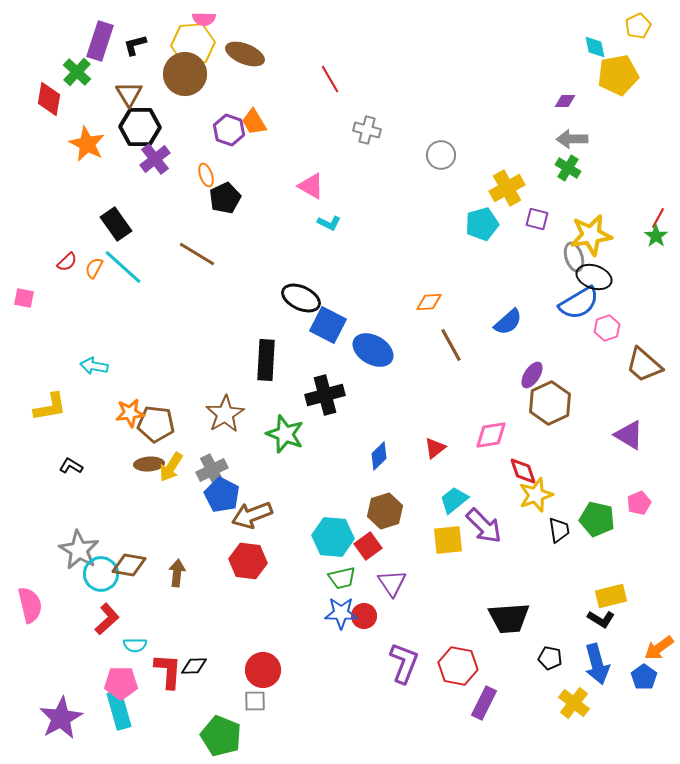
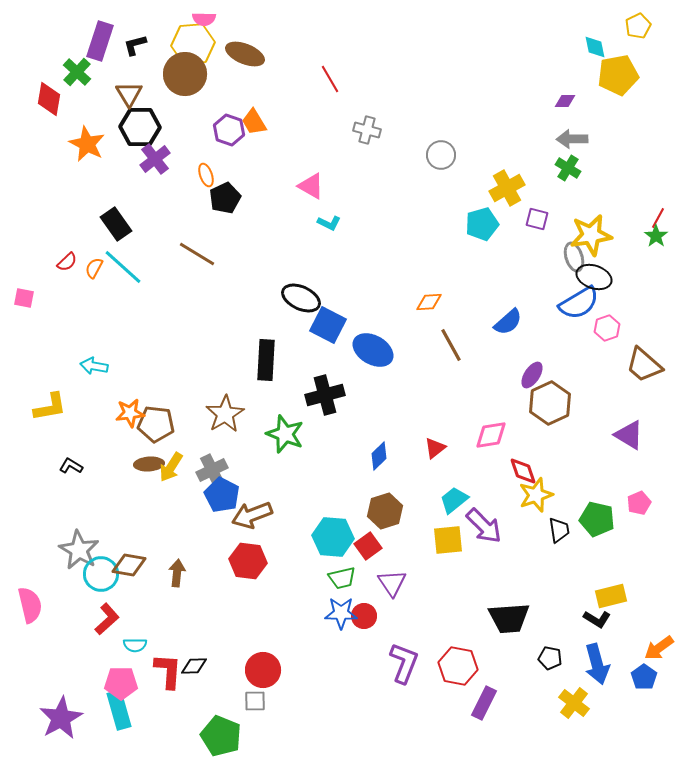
black L-shape at (601, 619): moved 4 px left
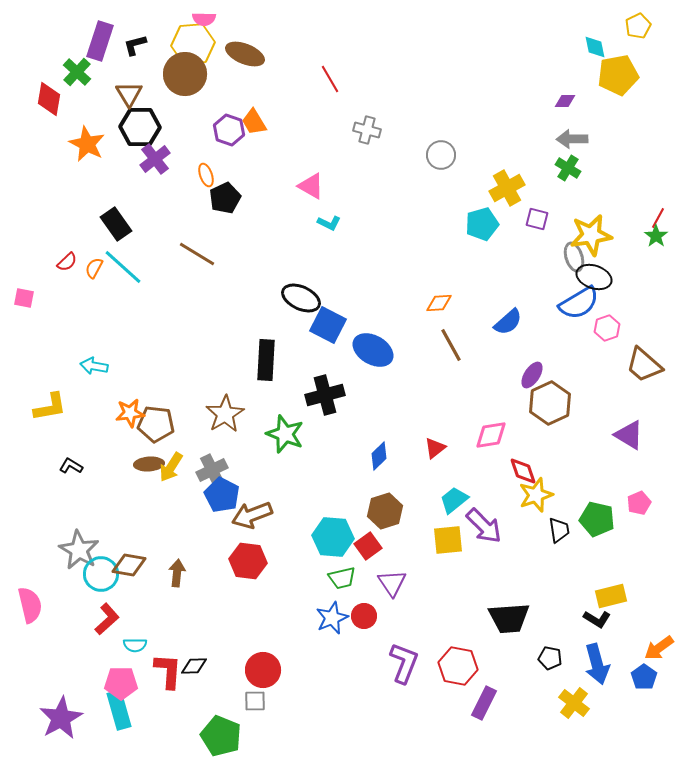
orange diamond at (429, 302): moved 10 px right, 1 px down
blue star at (341, 613): moved 9 px left, 5 px down; rotated 24 degrees counterclockwise
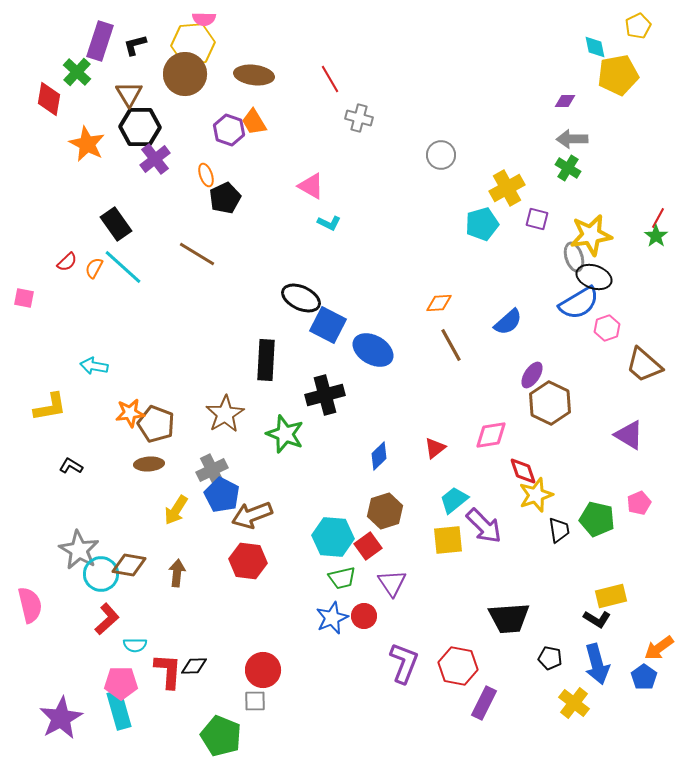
brown ellipse at (245, 54): moved 9 px right, 21 px down; rotated 15 degrees counterclockwise
gray cross at (367, 130): moved 8 px left, 12 px up
brown hexagon at (550, 403): rotated 9 degrees counterclockwise
brown pentagon at (156, 424): rotated 15 degrees clockwise
yellow arrow at (171, 467): moved 5 px right, 43 px down
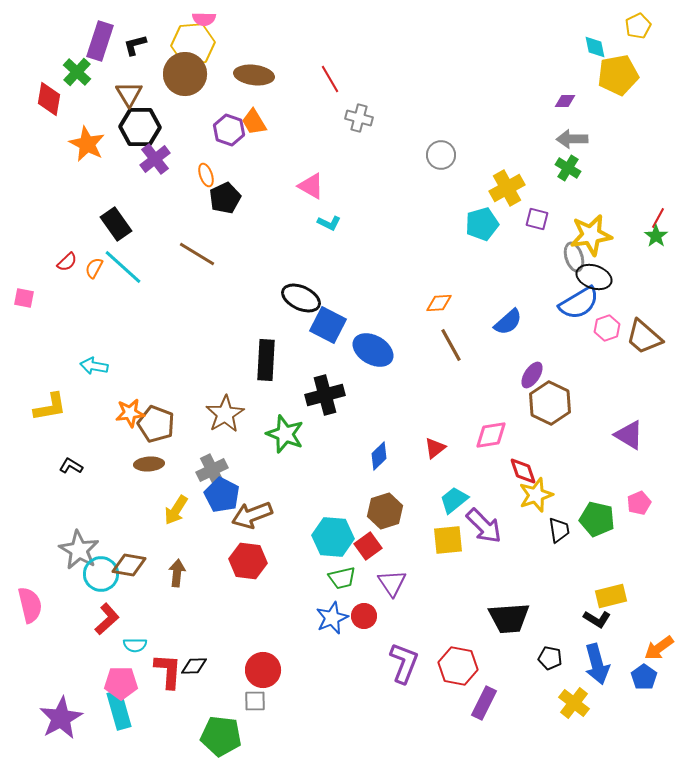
brown trapezoid at (644, 365): moved 28 px up
green pentagon at (221, 736): rotated 15 degrees counterclockwise
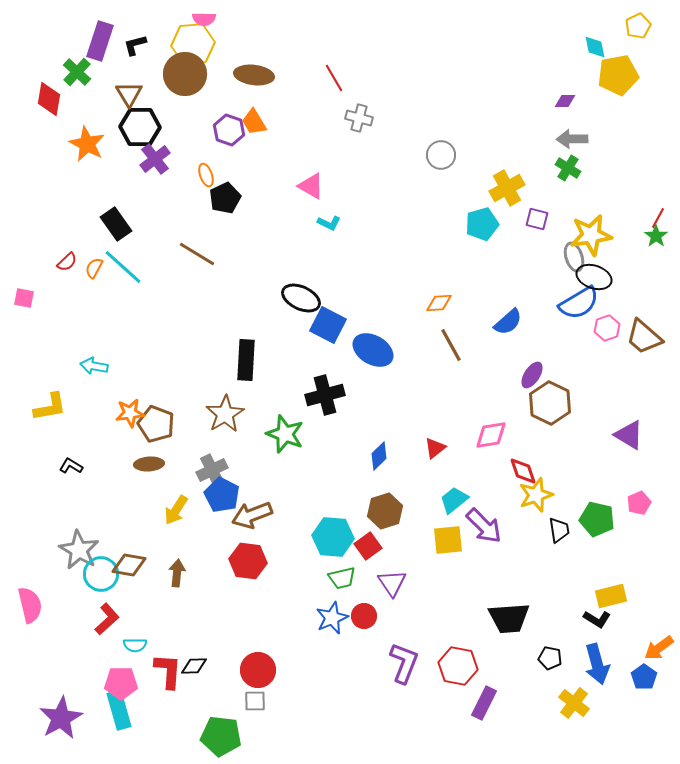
red line at (330, 79): moved 4 px right, 1 px up
black rectangle at (266, 360): moved 20 px left
red circle at (263, 670): moved 5 px left
